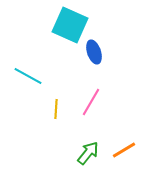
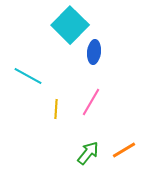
cyan square: rotated 21 degrees clockwise
blue ellipse: rotated 25 degrees clockwise
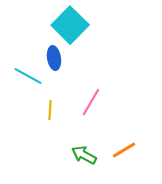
blue ellipse: moved 40 px left, 6 px down; rotated 15 degrees counterclockwise
yellow line: moved 6 px left, 1 px down
green arrow: moved 4 px left, 2 px down; rotated 100 degrees counterclockwise
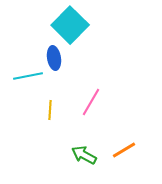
cyan line: rotated 40 degrees counterclockwise
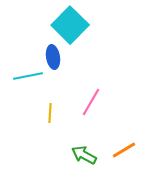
blue ellipse: moved 1 px left, 1 px up
yellow line: moved 3 px down
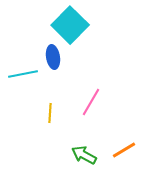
cyan line: moved 5 px left, 2 px up
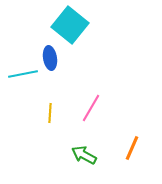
cyan square: rotated 6 degrees counterclockwise
blue ellipse: moved 3 px left, 1 px down
pink line: moved 6 px down
orange line: moved 8 px right, 2 px up; rotated 35 degrees counterclockwise
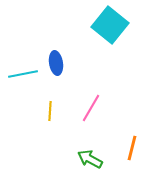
cyan square: moved 40 px right
blue ellipse: moved 6 px right, 5 px down
yellow line: moved 2 px up
orange line: rotated 10 degrees counterclockwise
green arrow: moved 6 px right, 4 px down
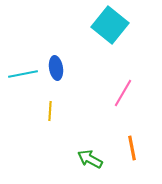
blue ellipse: moved 5 px down
pink line: moved 32 px right, 15 px up
orange line: rotated 25 degrees counterclockwise
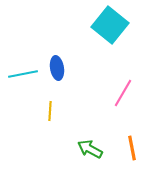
blue ellipse: moved 1 px right
green arrow: moved 10 px up
